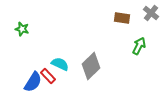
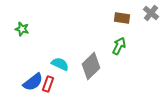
green arrow: moved 20 px left
red rectangle: moved 8 px down; rotated 63 degrees clockwise
blue semicircle: rotated 20 degrees clockwise
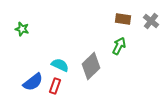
gray cross: moved 8 px down
brown rectangle: moved 1 px right, 1 px down
cyan semicircle: moved 1 px down
red rectangle: moved 7 px right, 2 px down
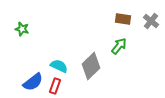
green arrow: rotated 12 degrees clockwise
cyan semicircle: moved 1 px left, 1 px down
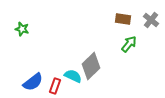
gray cross: moved 1 px up
green arrow: moved 10 px right, 2 px up
cyan semicircle: moved 14 px right, 10 px down
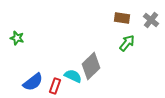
brown rectangle: moved 1 px left, 1 px up
green star: moved 5 px left, 9 px down
green arrow: moved 2 px left, 1 px up
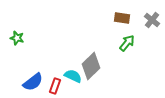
gray cross: moved 1 px right
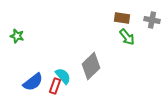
gray cross: rotated 28 degrees counterclockwise
green star: moved 2 px up
green arrow: moved 6 px up; rotated 102 degrees clockwise
cyan semicircle: moved 10 px left; rotated 24 degrees clockwise
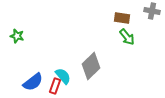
gray cross: moved 9 px up
